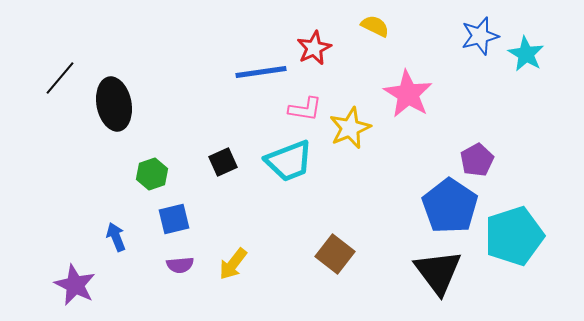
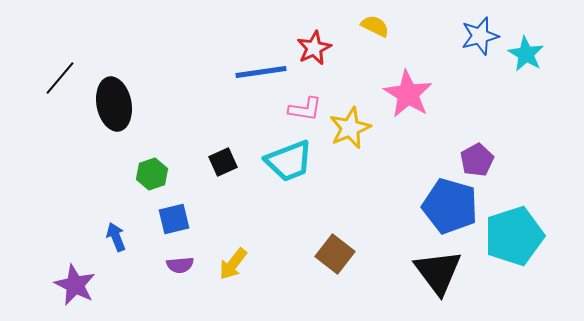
blue pentagon: rotated 18 degrees counterclockwise
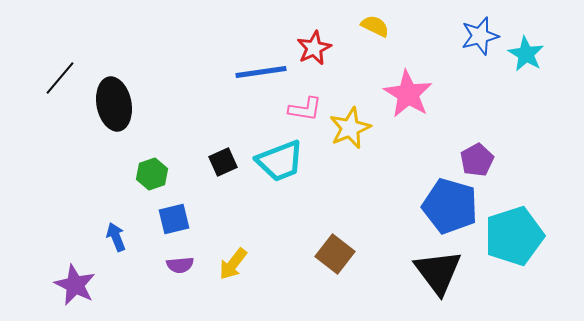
cyan trapezoid: moved 9 px left
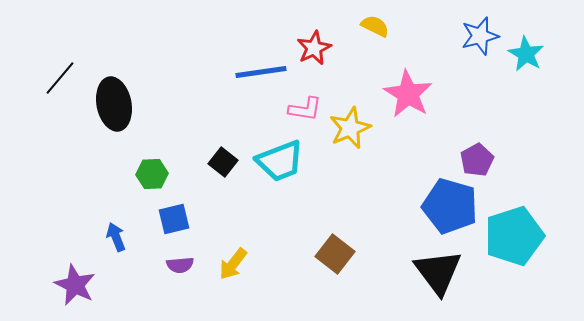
black square: rotated 28 degrees counterclockwise
green hexagon: rotated 16 degrees clockwise
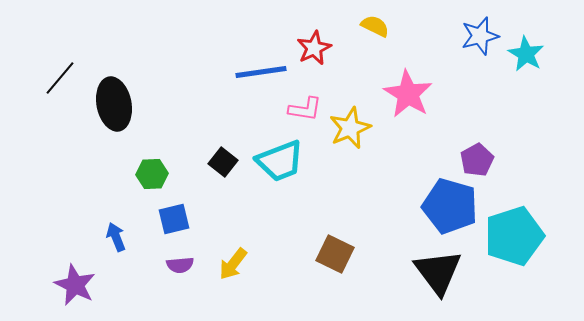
brown square: rotated 12 degrees counterclockwise
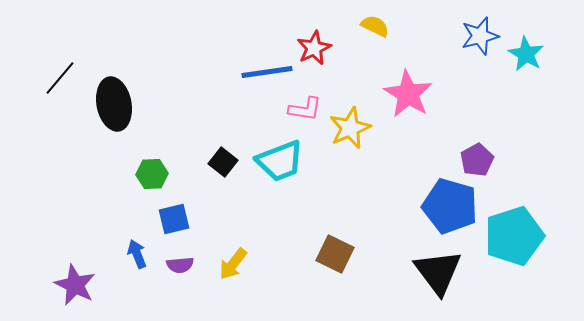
blue line: moved 6 px right
blue arrow: moved 21 px right, 17 px down
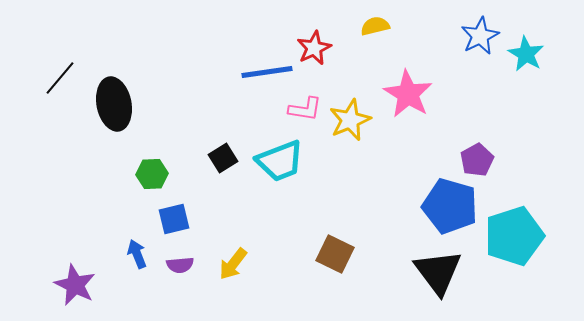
yellow semicircle: rotated 40 degrees counterclockwise
blue star: rotated 12 degrees counterclockwise
yellow star: moved 8 px up
black square: moved 4 px up; rotated 20 degrees clockwise
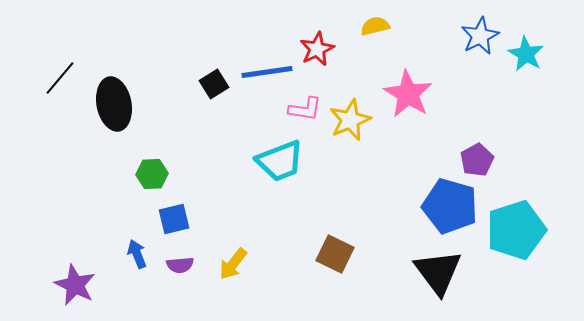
red star: moved 3 px right, 1 px down
black square: moved 9 px left, 74 px up
cyan pentagon: moved 2 px right, 6 px up
